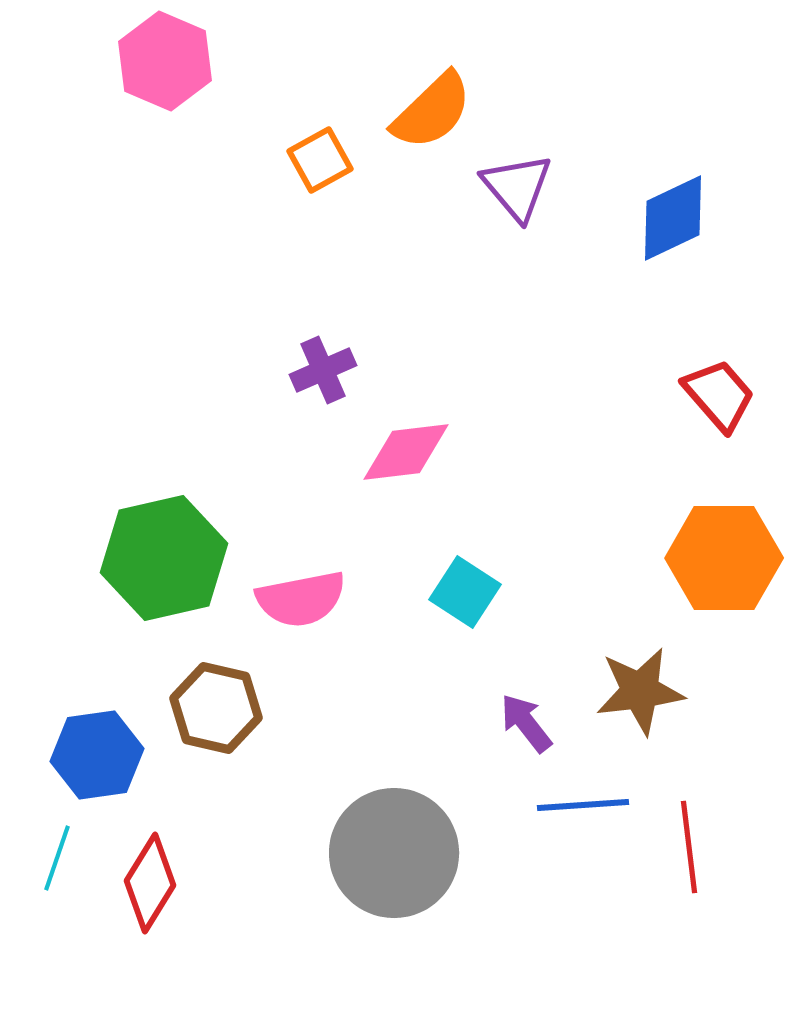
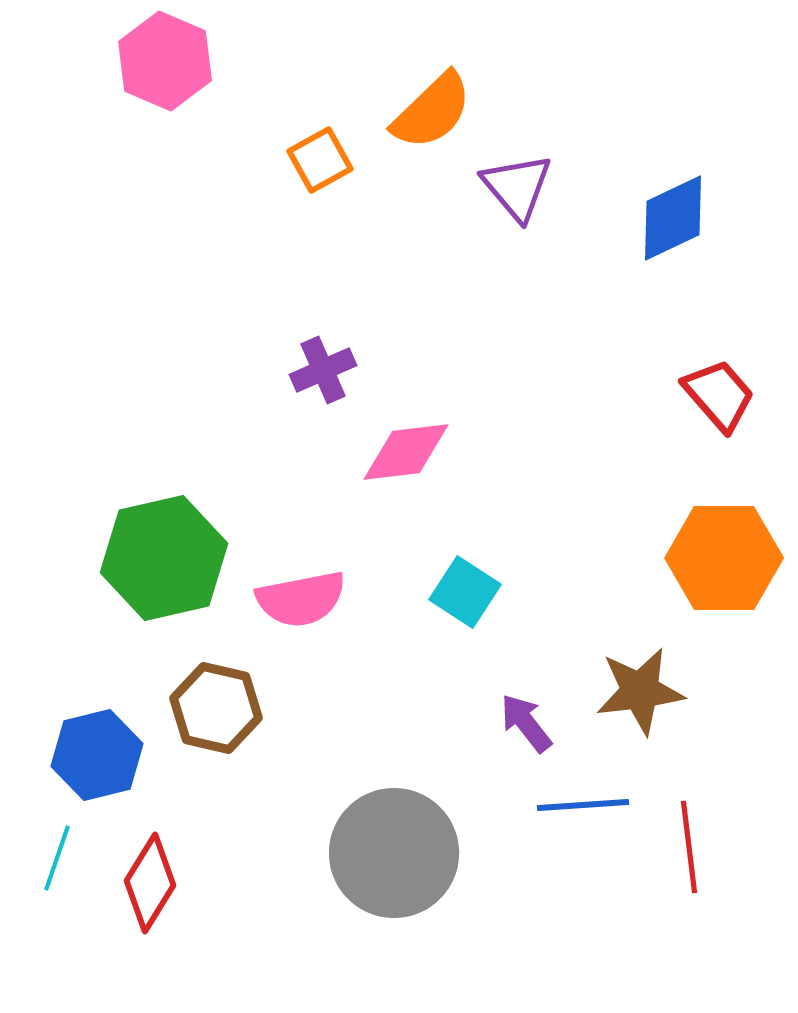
blue hexagon: rotated 6 degrees counterclockwise
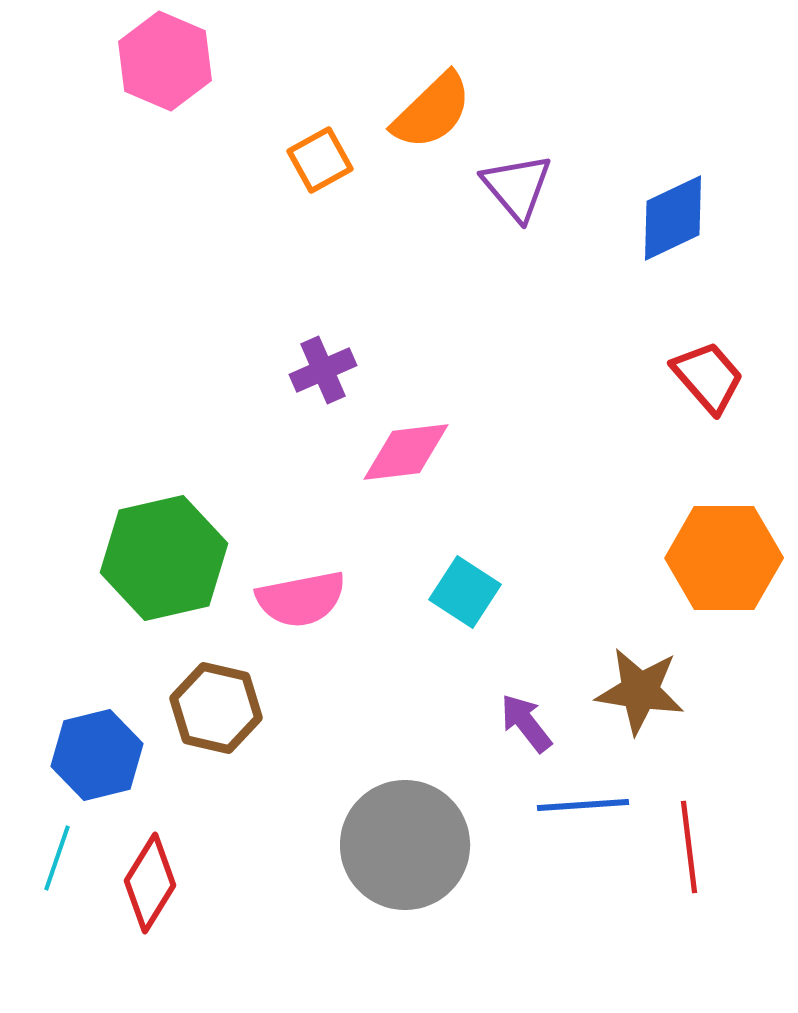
red trapezoid: moved 11 px left, 18 px up
brown star: rotated 16 degrees clockwise
gray circle: moved 11 px right, 8 px up
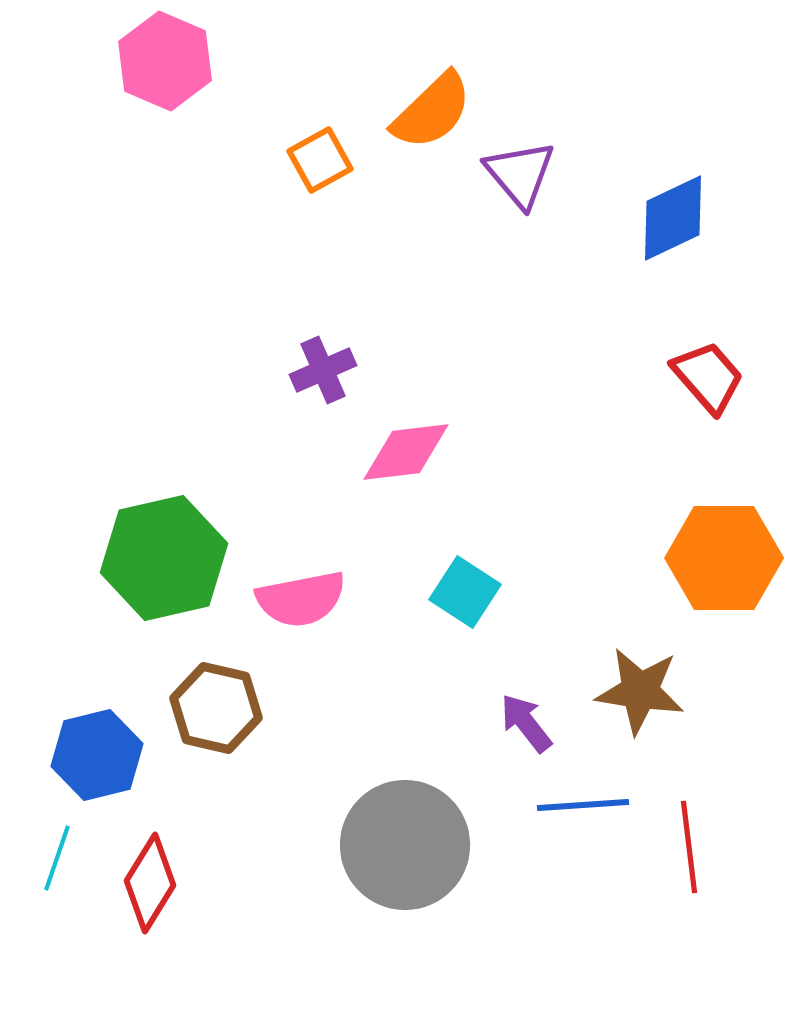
purple triangle: moved 3 px right, 13 px up
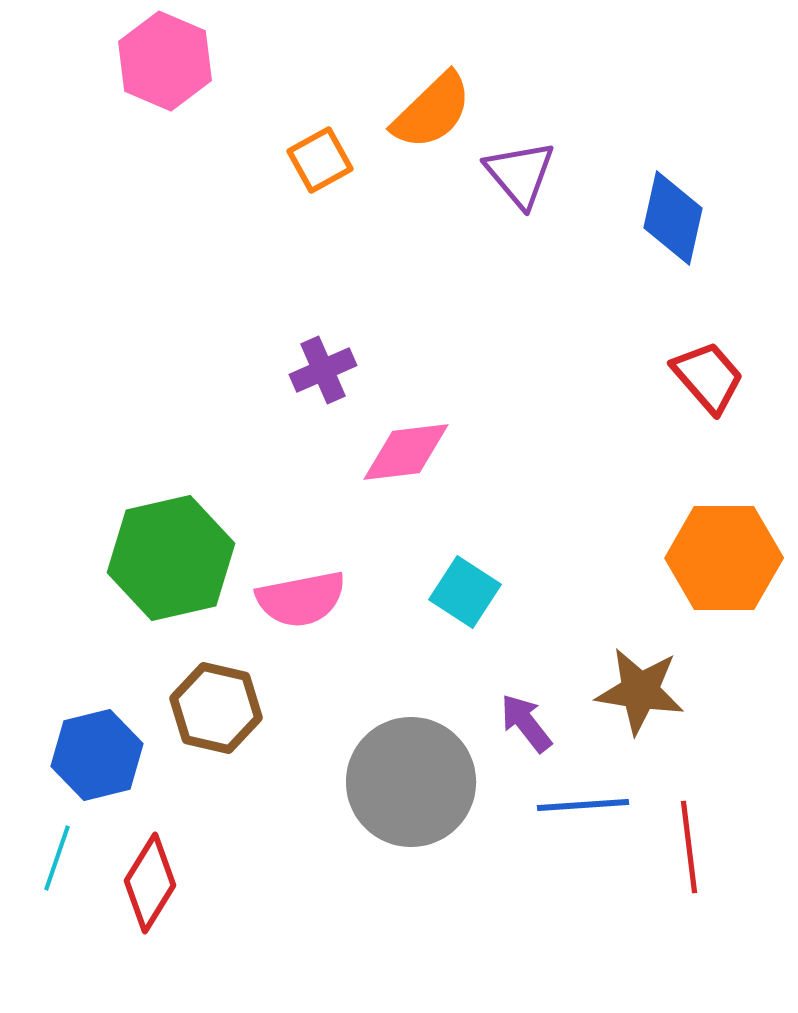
blue diamond: rotated 52 degrees counterclockwise
green hexagon: moved 7 px right
gray circle: moved 6 px right, 63 px up
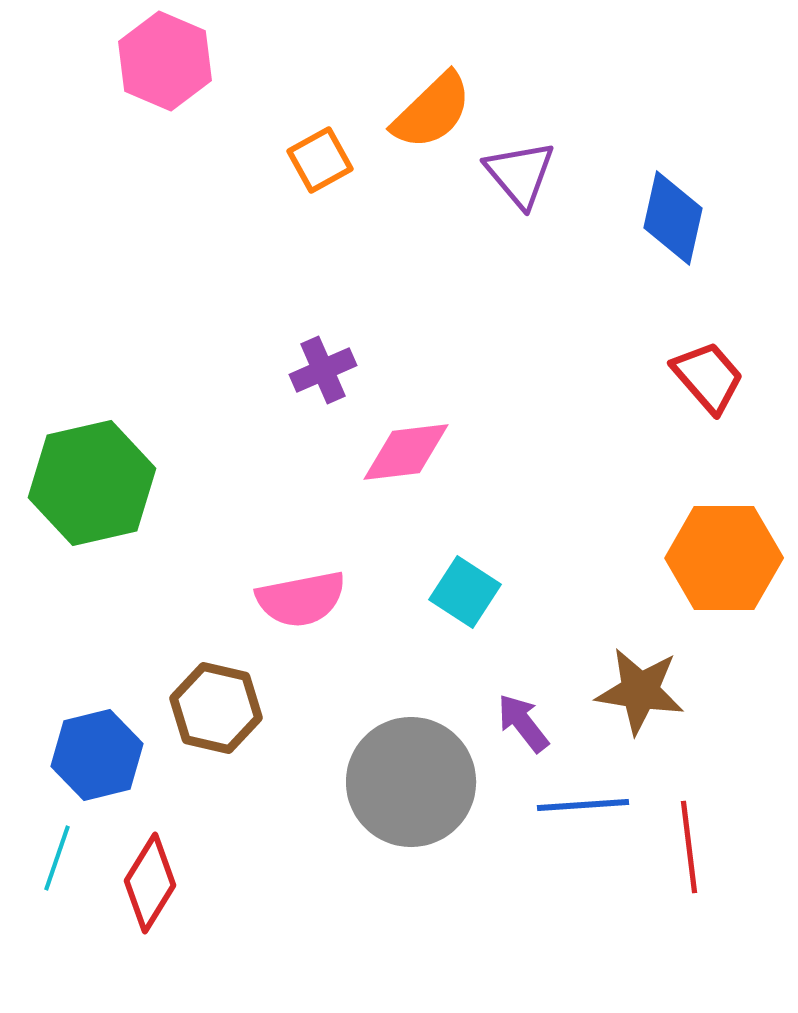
green hexagon: moved 79 px left, 75 px up
purple arrow: moved 3 px left
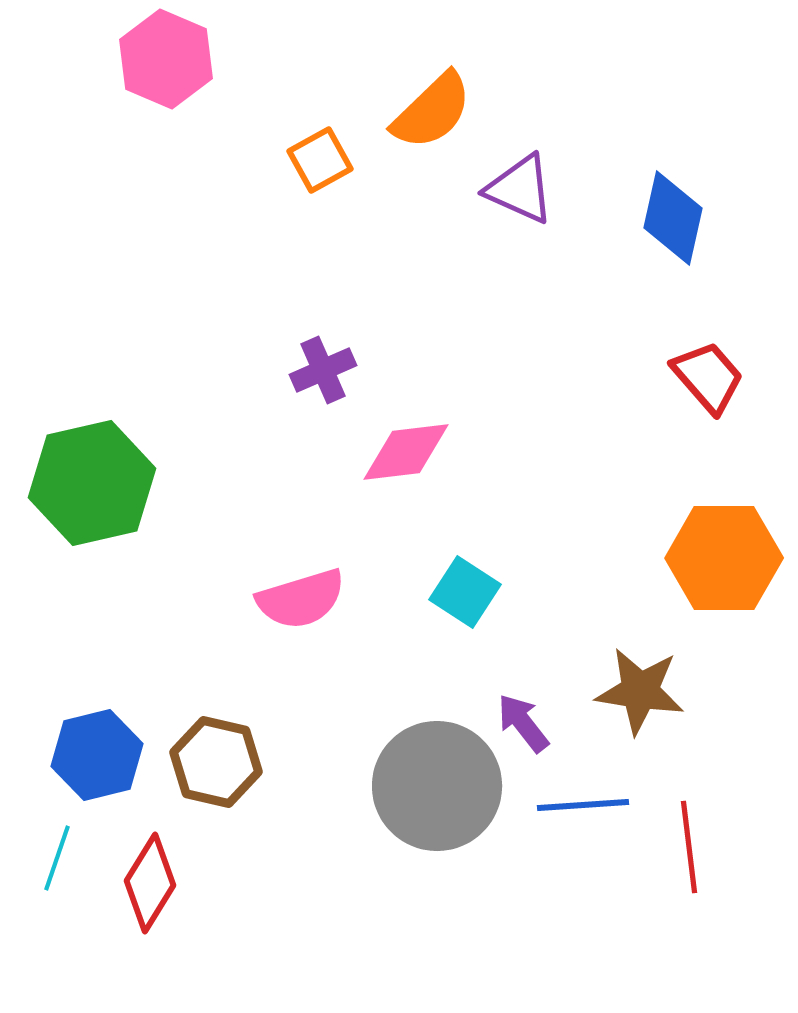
pink hexagon: moved 1 px right, 2 px up
purple triangle: moved 15 px down; rotated 26 degrees counterclockwise
pink semicircle: rotated 6 degrees counterclockwise
brown hexagon: moved 54 px down
gray circle: moved 26 px right, 4 px down
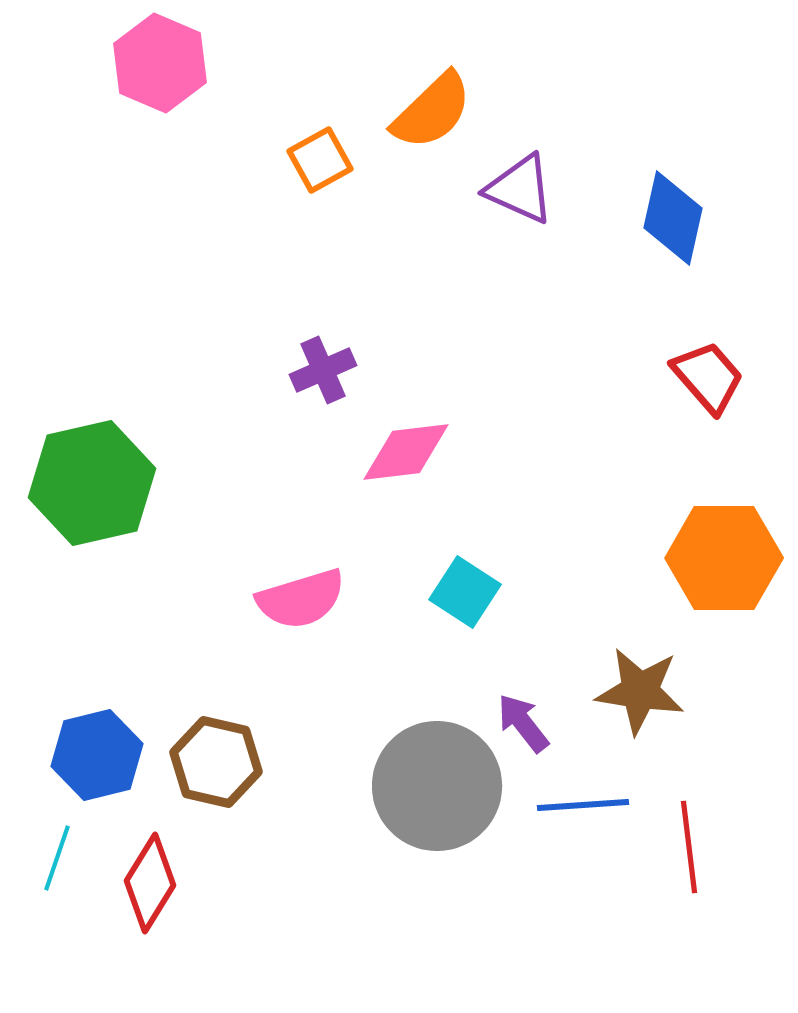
pink hexagon: moved 6 px left, 4 px down
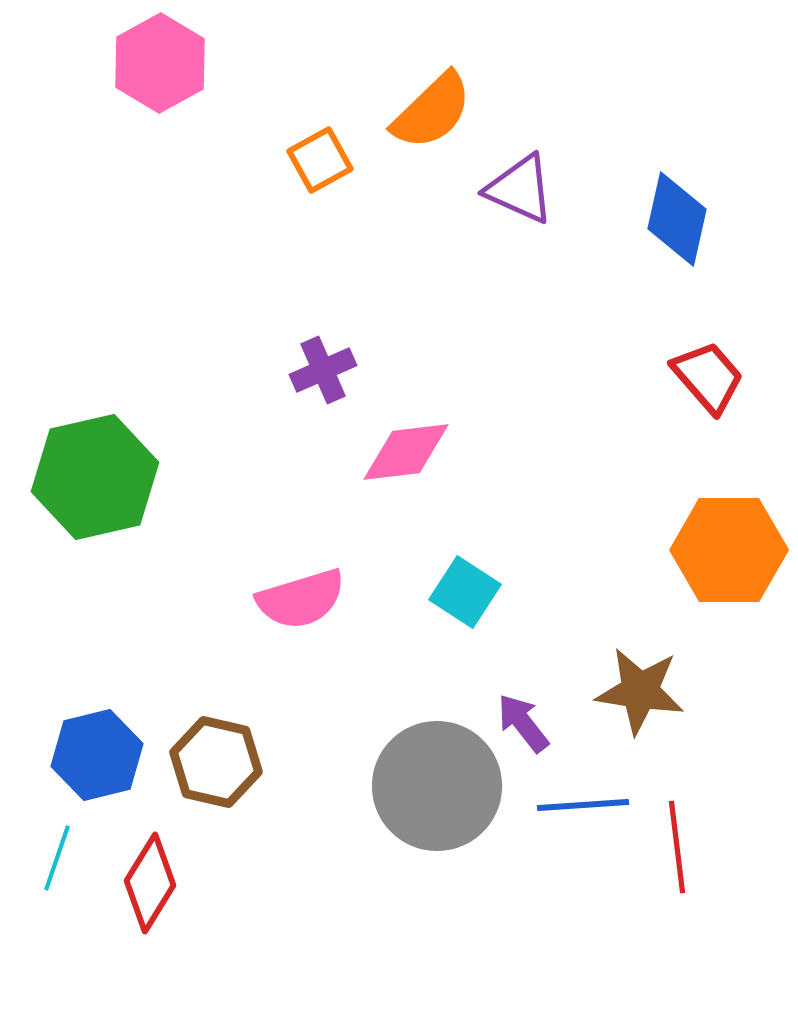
pink hexagon: rotated 8 degrees clockwise
blue diamond: moved 4 px right, 1 px down
green hexagon: moved 3 px right, 6 px up
orange hexagon: moved 5 px right, 8 px up
red line: moved 12 px left
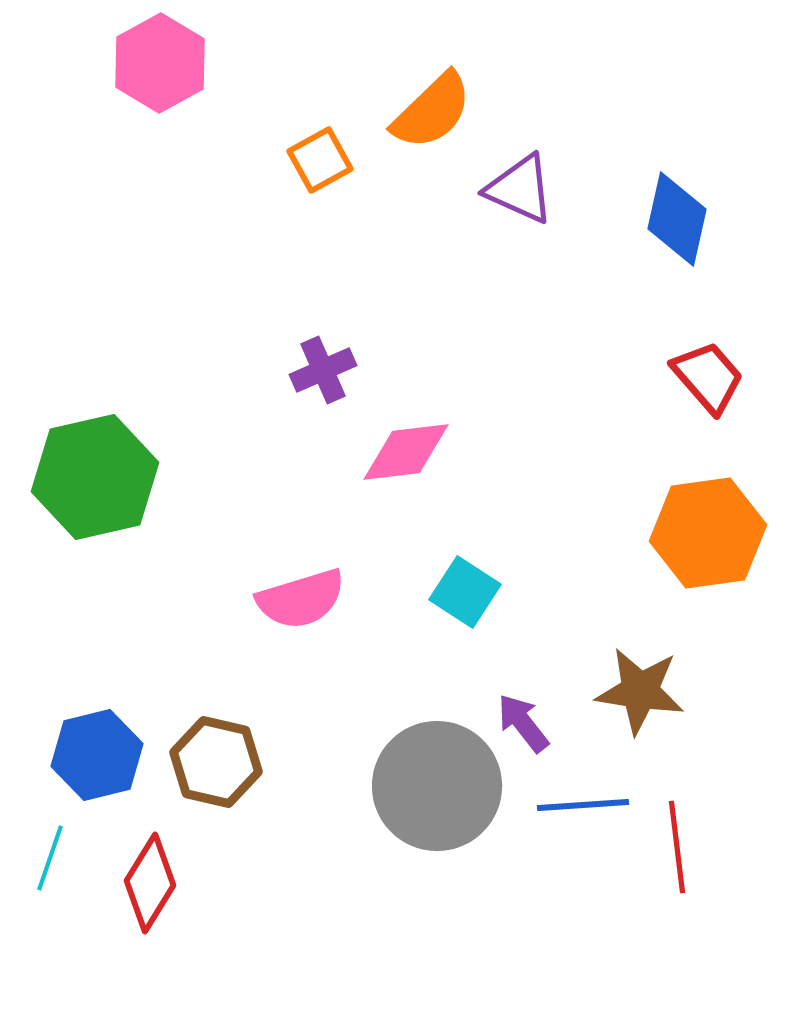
orange hexagon: moved 21 px left, 17 px up; rotated 8 degrees counterclockwise
cyan line: moved 7 px left
